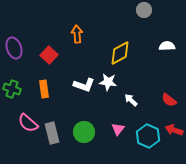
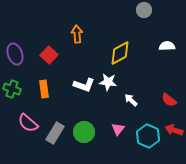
purple ellipse: moved 1 px right, 6 px down
gray rectangle: moved 3 px right; rotated 45 degrees clockwise
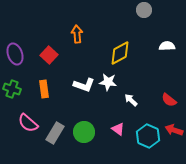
pink triangle: rotated 32 degrees counterclockwise
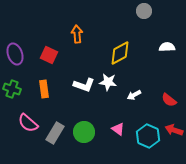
gray circle: moved 1 px down
white semicircle: moved 1 px down
red square: rotated 18 degrees counterclockwise
white arrow: moved 3 px right, 5 px up; rotated 72 degrees counterclockwise
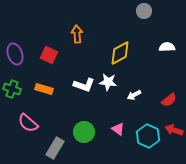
orange rectangle: rotated 66 degrees counterclockwise
red semicircle: rotated 77 degrees counterclockwise
gray rectangle: moved 15 px down
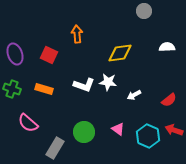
yellow diamond: rotated 20 degrees clockwise
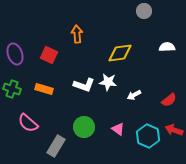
green circle: moved 5 px up
gray rectangle: moved 1 px right, 2 px up
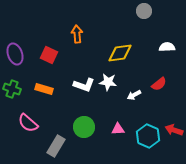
red semicircle: moved 10 px left, 16 px up
pink triangle: rotated 40 degrees counterclockwise
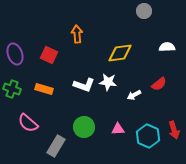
red arrow: rotated 126 degrees counterclockwise
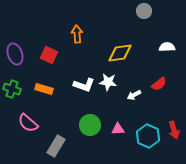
green circle: moved 6 px right, 2 px up
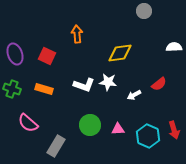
white semicircle: moved 7 px right
red square: moved 2 px left, 1 px down
